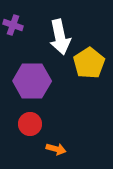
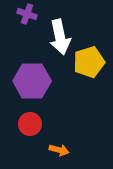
purple cross: moved 14 px right, 11 px up
yellow pentagon: moved 1 px up; rotated 16 degrees clockwise
orange arrow: moved 3 px right, 1 px down
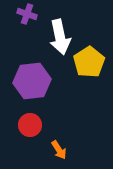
yellow pentagon: rotated 16 degrees counterclockwise
purple hexagon: rotated 6 degrees counterclockwise
red circle: moved 1 px down
orange arrow: rotated 42 degrees clockwise
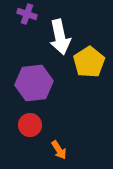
purple hexagon: moved 2 px right, 2 px down
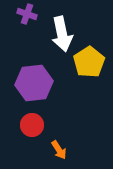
white arrow: moved 2 px right, 3 px up
red circle: moved 2 px right
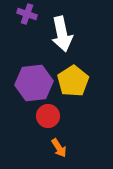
yellow pentagon: moved 16 px left, 19 px down
red circle: moved 16 px right, 9 px up
orange arrow: moved 2 px up
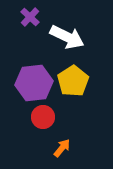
purple cross: moved 3 px right, 3 px down; rotated 24 degrees clockwise
white arrow: moved 5 px right, 3 px down; rotated 52 degrees counterclockwise
red circle: moved 5 px left, 1 px down
orange arrow: moved 3 px right; rotated 108 degrees counterclockwise
